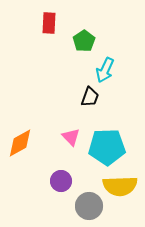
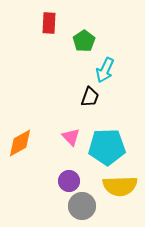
purple circle: moved 8 px right
gray circle: moved 7 px left
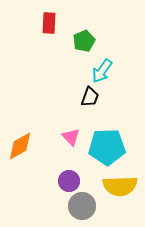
green pentagon: rotated 10 degrees clockwise
cyan arrow: moved 3 px left, 1 px down; rotated 10 degrees clockwise
orange diamond: moved 3 px down
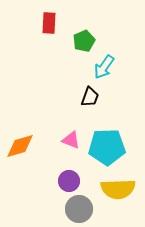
cyan arrow: moved 2 px right, 4 px up
pink triangle: moved 3 px down; rotated 24 degrees counterclockwise
orange diamond: rotated 12 degrees clockwise
yellow semicircle: moved 2 px left, 3 px down
gray circle: moved 3 px left, 3 px down
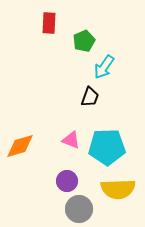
purple circle: moved 2 px left
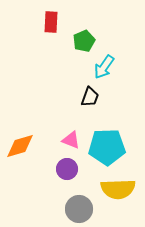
red rectangle: moved 2 px right, 1 px up
purple circle: moved 12 px up
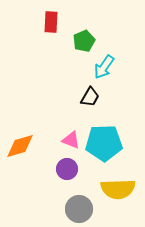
black trapezoid: rotated 10 degrees clockwise
cyan pentagon: moved 3 px left, 4 px up
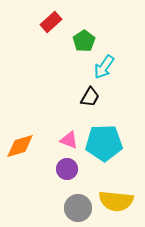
red rectangle: rotated 45 degrees clockwise
green pentagon: rotated 10 degrees counterclockwise
pink triangle: moved 2 px left
yellow semicircle: moved 2 px left, 12 px down; rotated 8 degrees clockwise
gray circle: moved 1 px left, 1 px up
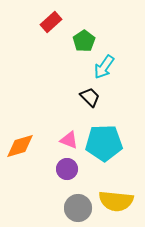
black trapezoid: rotated 75 degrees counterclockwise
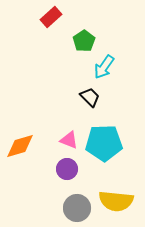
red rectangle: moved 5 px up
gray circle: moved 1 px left
